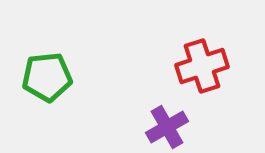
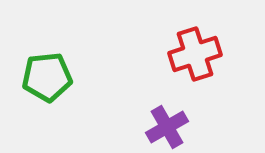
red cross: moved 7 px left, 12 px up
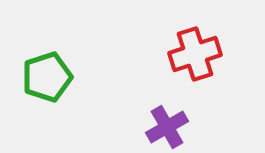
green pentagon: rotated 12 degrees counterclockwise
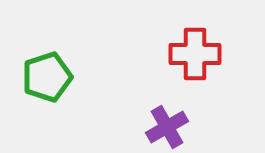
red cross: rotated 18 degrees clockwise
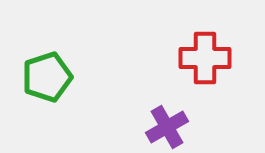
red cross: moved 10 px right, 4 px down
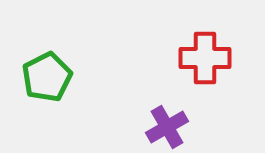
green pentagon: rotated 9 degrees counterclockwise
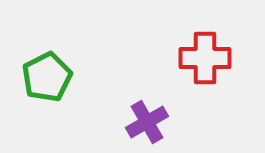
purple cross: moved 20 px left, 5 px up
